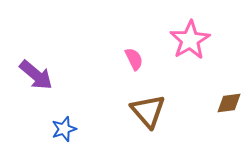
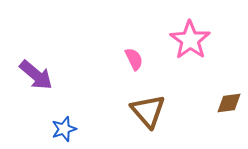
pink star: rotated 6 degrees counterclockwise
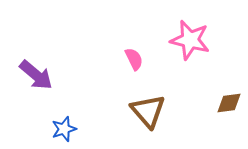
pink star: rotated 21 degrees counterclockwise
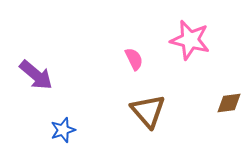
blue star: moved 1 px left, 1 px down
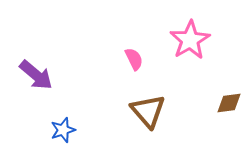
pink star: rotated 27 degrees clockwise
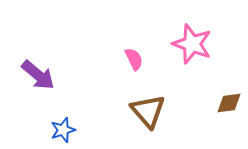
pink star: moved 2 px right, 4 px down; rotated 21 degrees counterclockwise
purple arrow: moved 2 px right
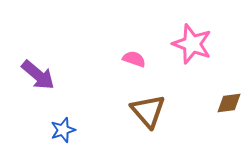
pink semicircle: rotated 45 degrees counterclockwise
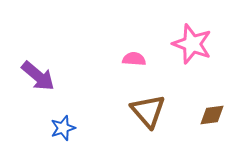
pink semicircle: rotated 15 degrees counterclockwise
purple arrow: moved 1 px down
brown diamond: moved 17 px left, 12 px down
blue star: moved 2 px up
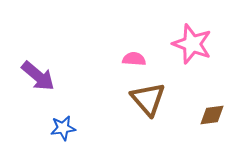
brown triangle: moved 12 px up
blue star: rotated 10 degrees clockwise
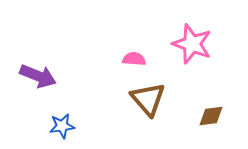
purple arrow: rotated 18 degrees counterclockwise
brown diamond: moved 1 px left, 1 px down
blue star: moved 1 px left, 2 px up
